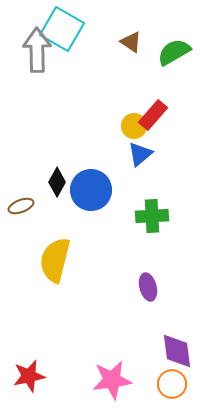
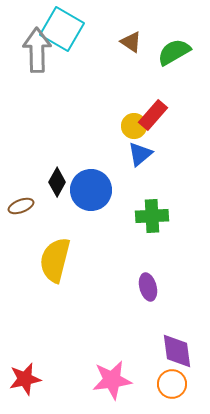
red star: moved 4 px left, 3 px down
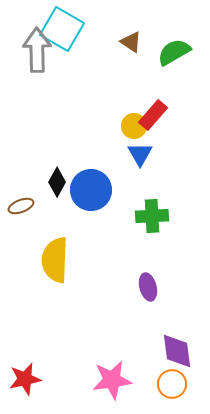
blue triangle: rotated 20 degrees counterclockwise
yellow semicircle: rotated 12 degrees counterclockwise
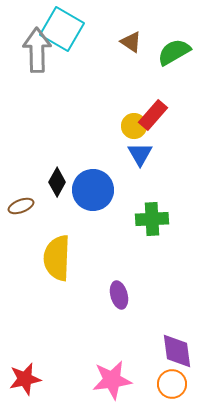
blue circle: moved 2 px right
green cross: moved 3 px down
yellow semicircle: moved 2 px right, 2 px up
purple ellipse: moved 29 px left, 8 px down
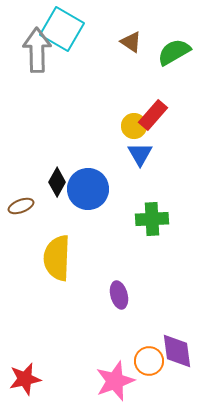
blue circle: moved 5 px left, 1 px up
pink star: moved 3 px right, 1 px down; rotated 12 degrees counterclockwise
orange circle: moved 23 px left, 23 px up
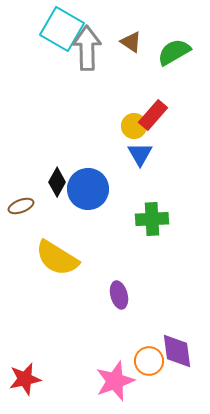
gray arrow: moved 50 px right, 2 px up
yellow semicircle: rotated 60 degrees counterclockwise
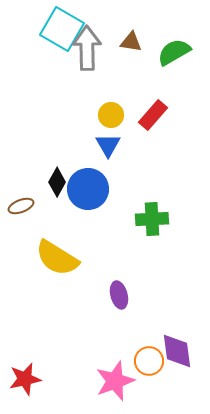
brown triangle: rotated 25 degrees counterclockwise
yellow circle: moved 23 px left, 11 px up
blue triangle: moved 32 px left, 9 px up
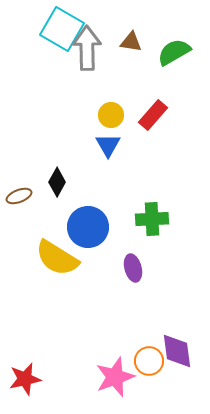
blue circle: moved 38 px down
brown ellipse: moved 2 px left, 10 px up
purple ellipse: moved 14 px right, 27 px up
pink star: moved 4 px up
